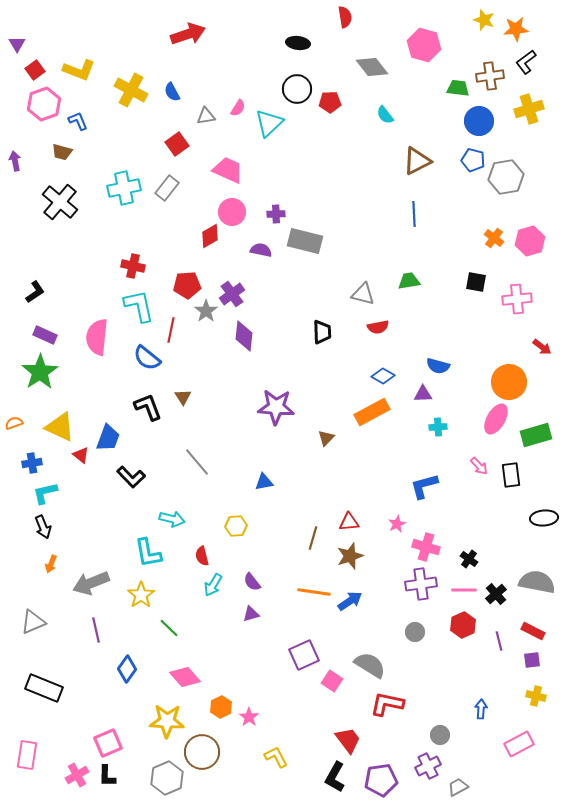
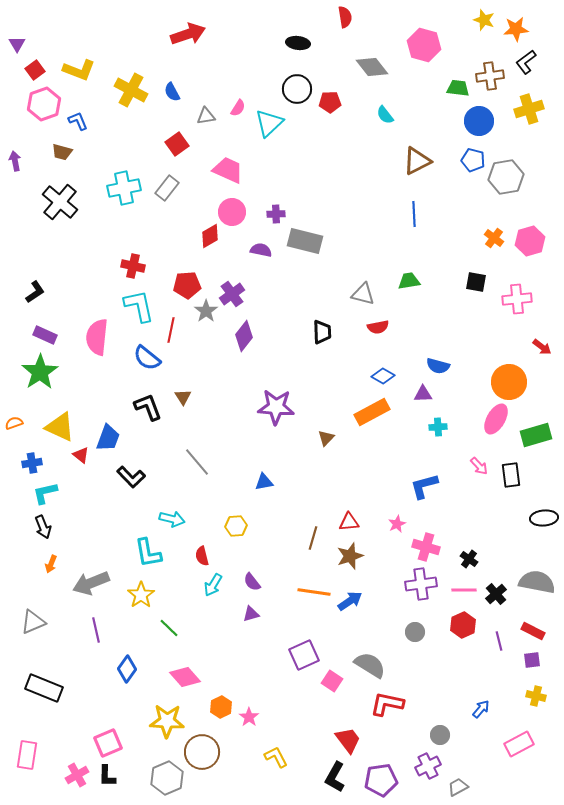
purple diamond at (244, 336): rotated 32 degrees clockwise
blue arrow at (481, 709): rotated 36 degrees clockwise
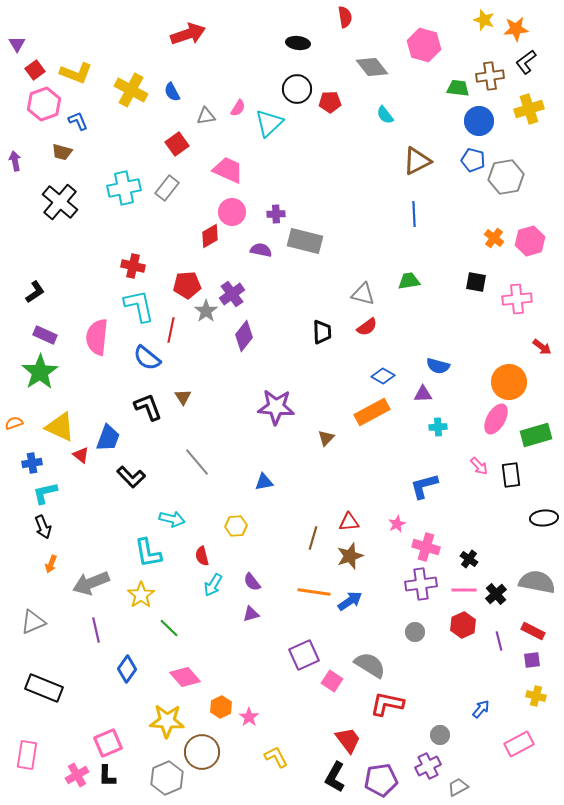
yellow L-shape at (79, 70): moved 3 px left, 3 px down
red semicircle at (378, 327): moved 11 px left; rotated 25 degrees counterclockwise
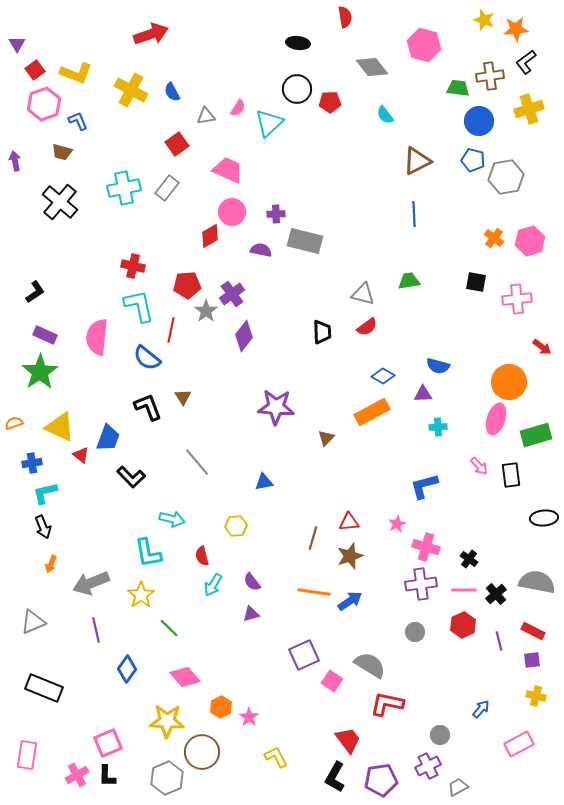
red arrow at (188, 34): moved 37 px left
pink ellipse at (496, 419): rotated 12 degrees counterclockwise
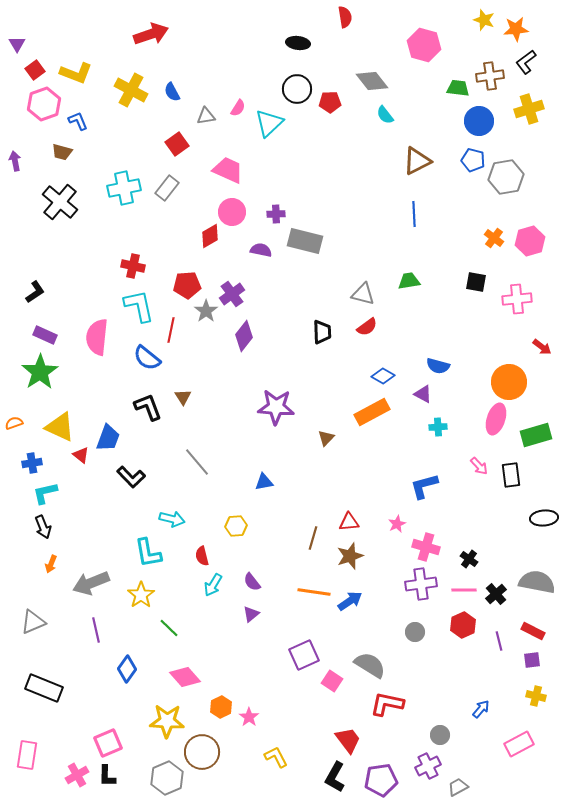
gray diamond at (372, 67): moved 14 px down
purple triangle at (423, 394): rotated 30 degrees clockwise
purple triangle at (251, 614): rotated 24 degrees counterclockwise
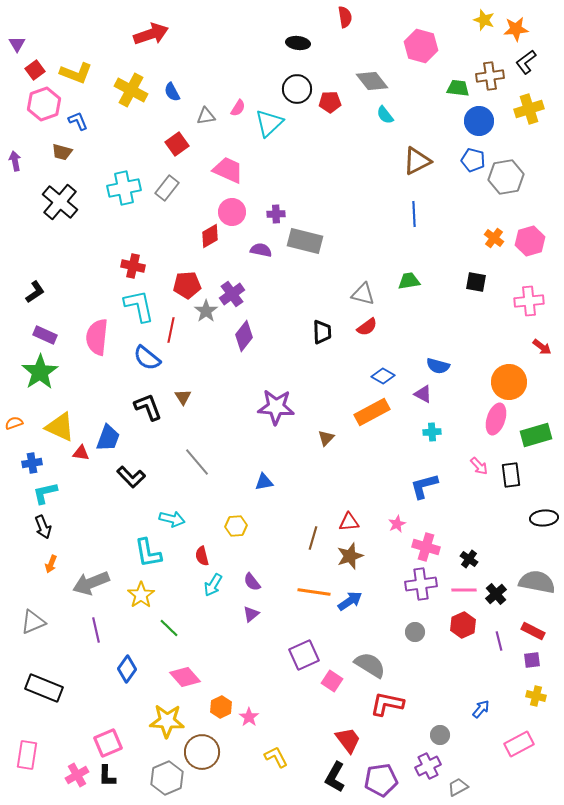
pink hexagon at (424, 45): moved 3 px left, 1 px down
pink cross at (517, 299): moved 12 px right, 2 px down
cyan cross at (438, 427): moved 6 px left, 5 px down
red triangle at (81, 455): moved 2 px up; rotated 30 degrees counterclockwise
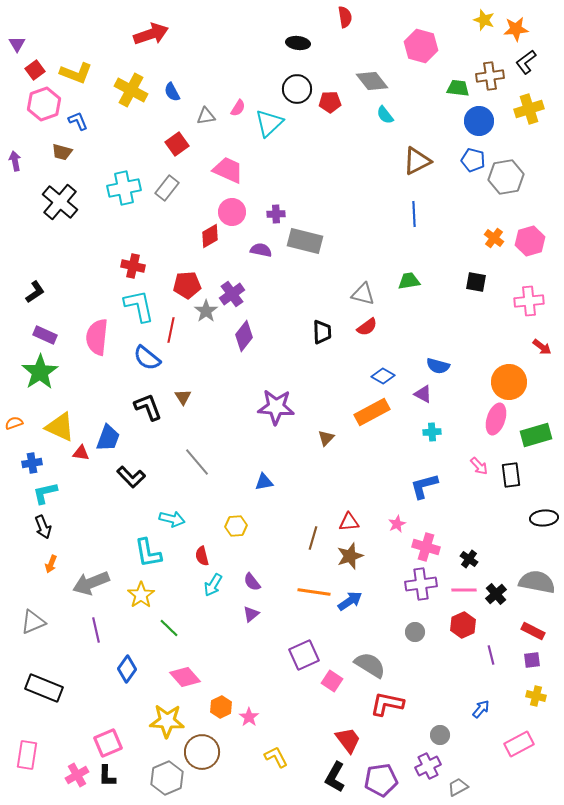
purple line at (499, 641): moved 8 px left, 14 px down
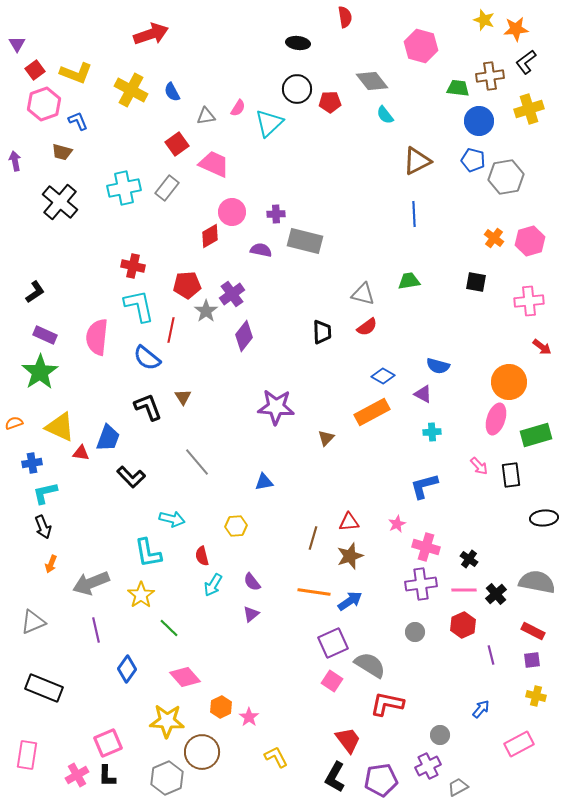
pink trapezoid at (228, 170): moved 14 px left, 6 px up
purple square at (304, 655): moved 29 px right, 12 px up
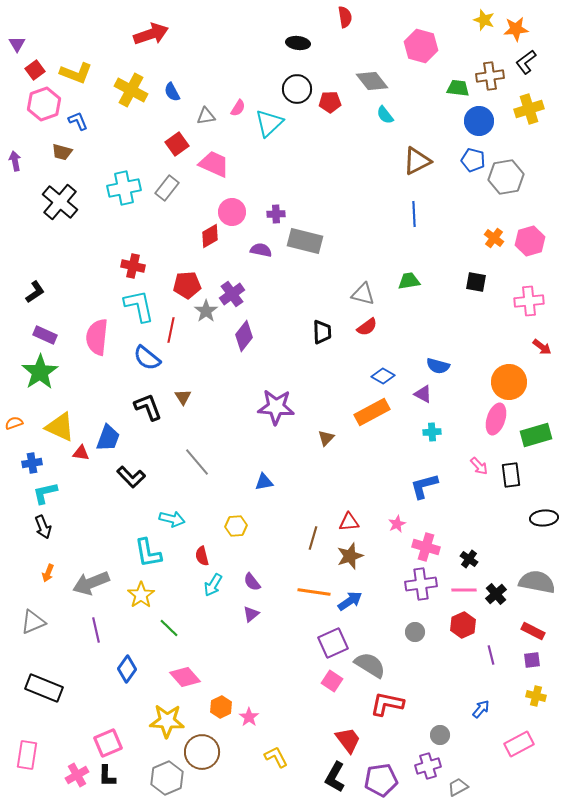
orange arrow at (51, 564): moved 3 px left, 9 px down
purple cross at (428, 766): rotated 10 degrees clockwise
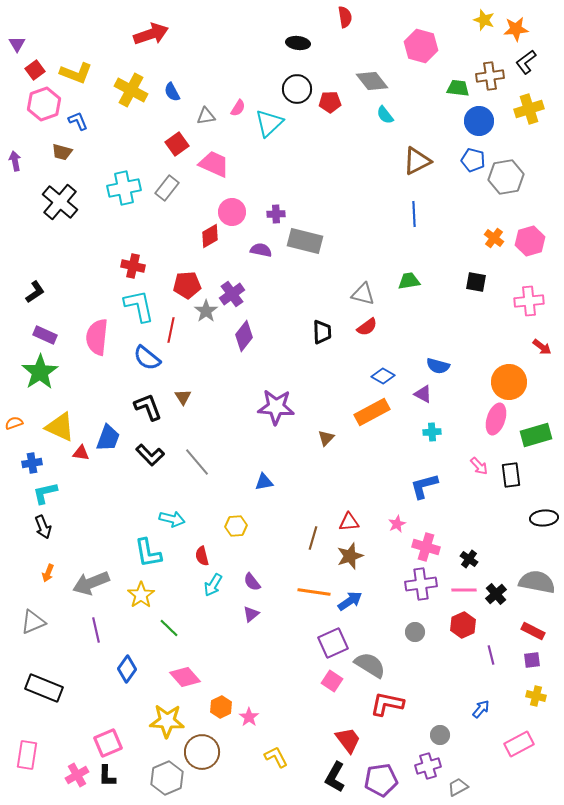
black L-shape at (131, 477): moved 19 px right, 22 px up
